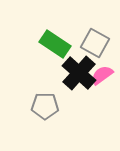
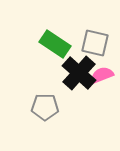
gray square: rotated 16 degrees counterclockwise
pink semicircle: rotated 15 degrees clockwise
gray pentagon: moved 1 px down
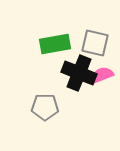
green rectangle: rotated 44 degrees counterclockwise
black cross: rotated 20 degrees counterclockwise
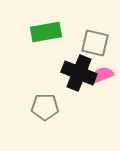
green rectangle: moved 9 px left, 12 px up
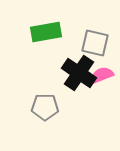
black cross: rotated 12 degrees clockwise
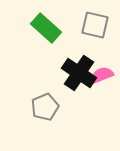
green rectangle: moved 4 px up; rotated 52 degrees clockwise
gray square: moved 18 px up
gray pentagon: rotated 24 degrees counterclockwise
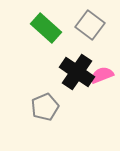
gray square: moved 5 px left; rotated 24 degrees clockwise
black cross: moved 2 px left, 1 px up
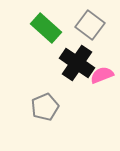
black cross: moved 9 px up
